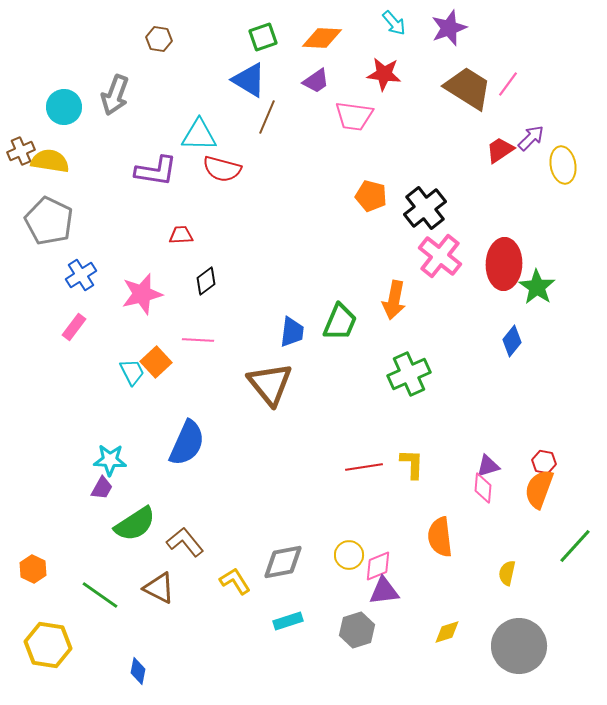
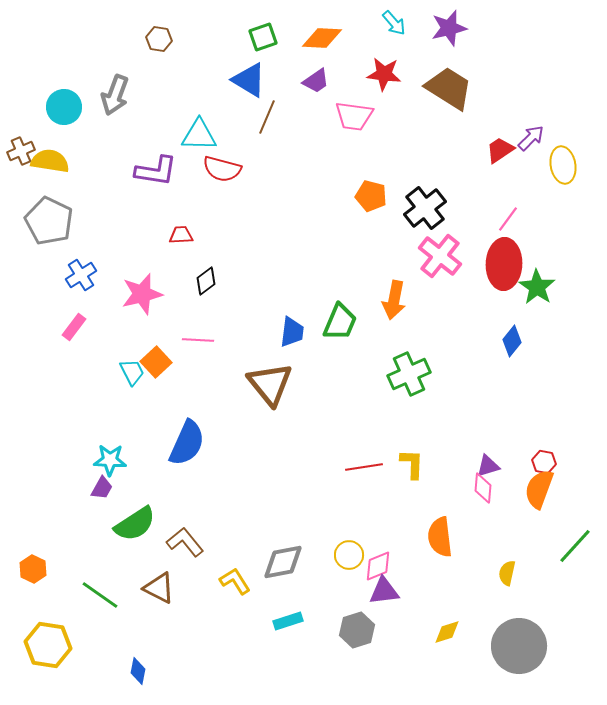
purple star at (449, 28): rotated 6 degrees clockwise
pink line at (508, 84): moved 135 px down
brown trapezoid at (468, 88): moved 19 px left
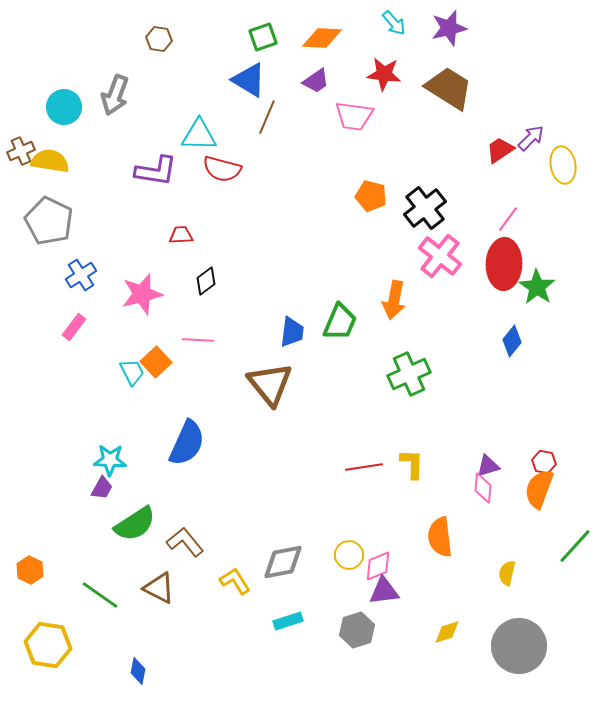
orange hexagon at (33, 569): moved 3 px left, 1 px down
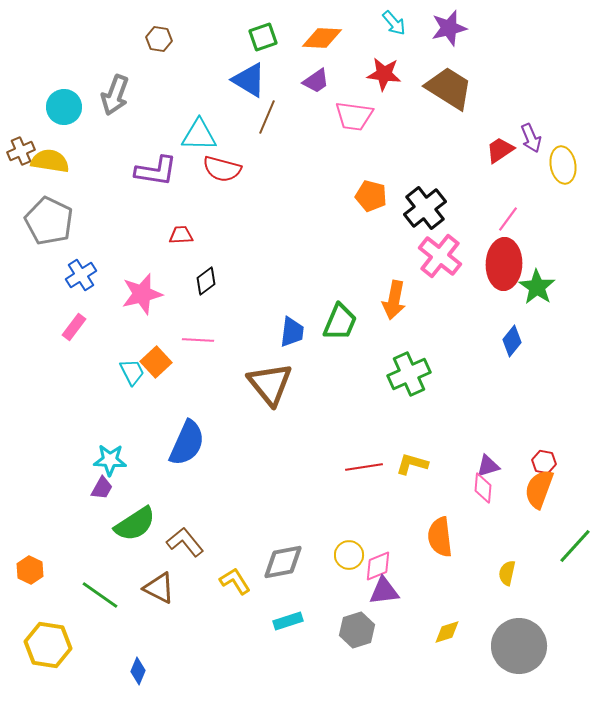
purple arrow at (531, 138): rotated 112 degrees clockwise
yellow L-shape at (412, 464): rotated 76 degrees counterclockwise
blue diamond at (138, 671): rotated 12 degrees clockwise
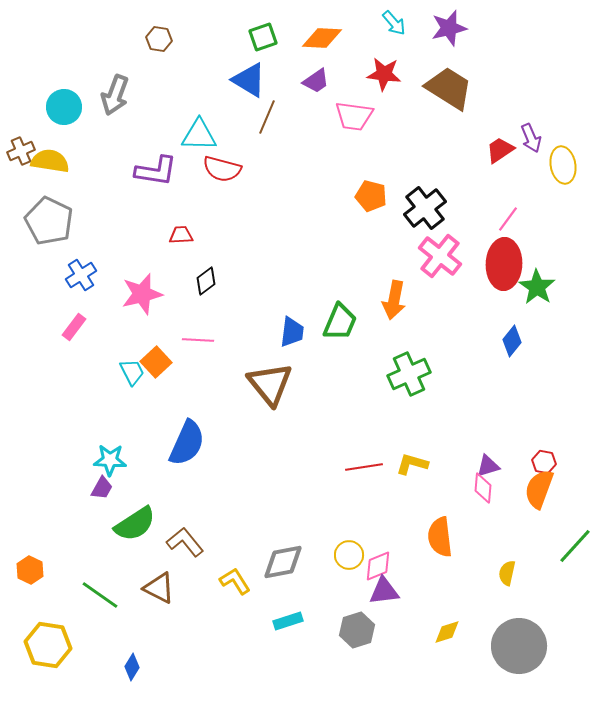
blue diamond at (138, 671): moved 6 px left, 4 px up; rotated 8 degrees clockwise
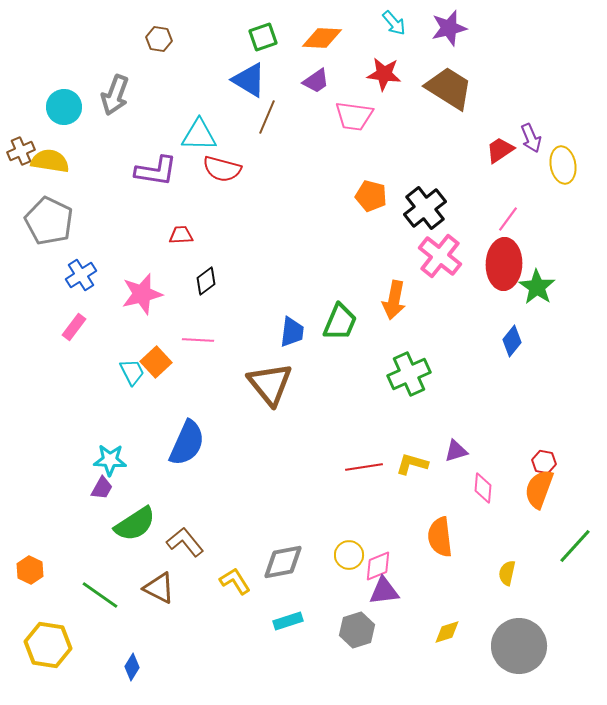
purple triangle at (488, 466): moved 32 px left, 15 px up
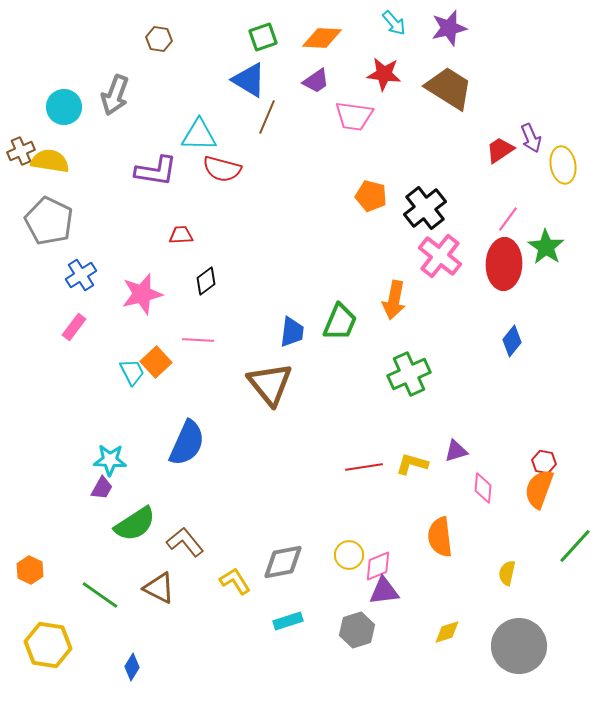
green star at (537, 287): moved 9 px right, 40 px up
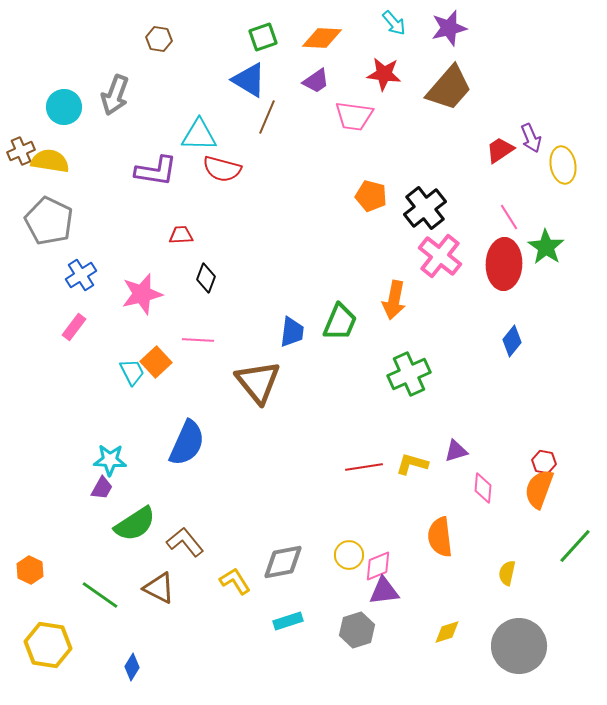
brown trapezoid at (449, 88): rotated 99 degrees clockwise
pink line at (508, 219): moved 1 px right, 2 px up; rotated 68 degrees counterclockwise
black diamond at (206, 281): moved 3 px up; rotated 32 degrees counterclockwise
brown triangle at (270, 384): moved 12 px left, 2 px up
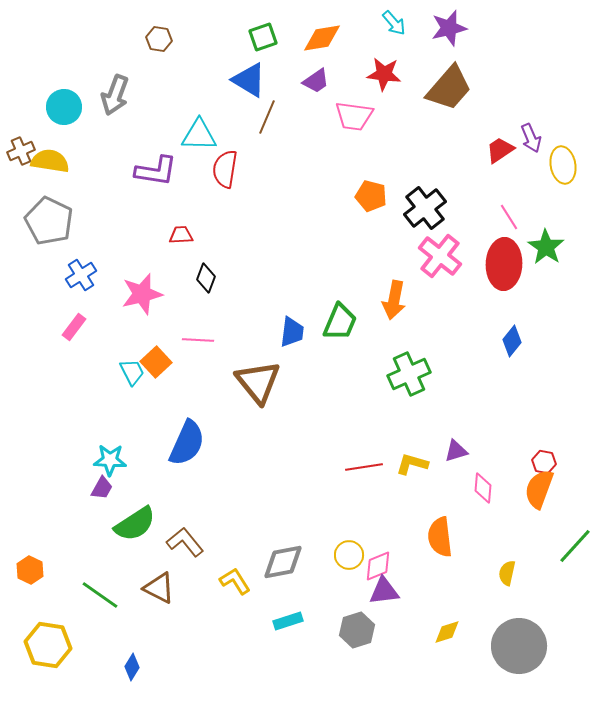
orange diamond at (322, 38): rotated 12 degrees counterclockwise
red semicircle at (222, 169): moved 3 px right; rotated 84 degrees clockwise
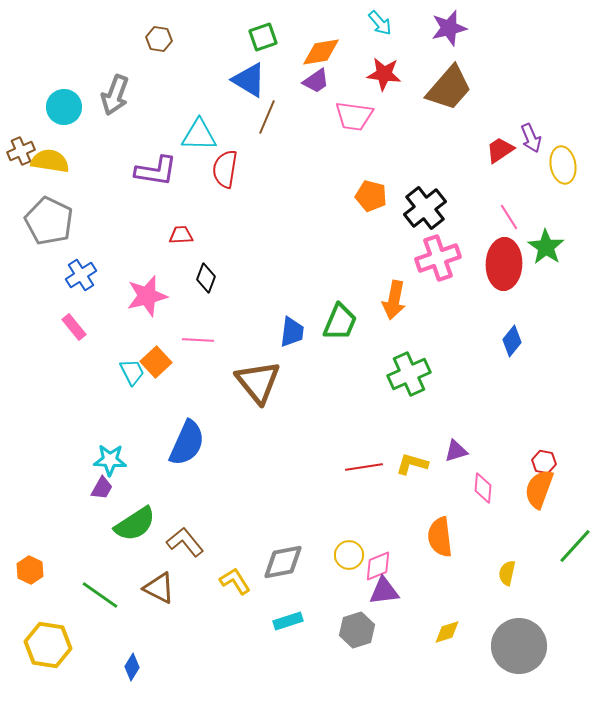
cyan arrow at (394, 23): moved 14 px left
orange diamond at (322, 38): moved 1 px left, 14 px down
pink cross at (440, 256): moved 2 px left, 2 px down; rotated 33 degrees clockwise
pink star at (142, 294): moved 5 px right, 2 px down
pink rectangle at (74, 327): rotated 76 degrees counterclockwise
